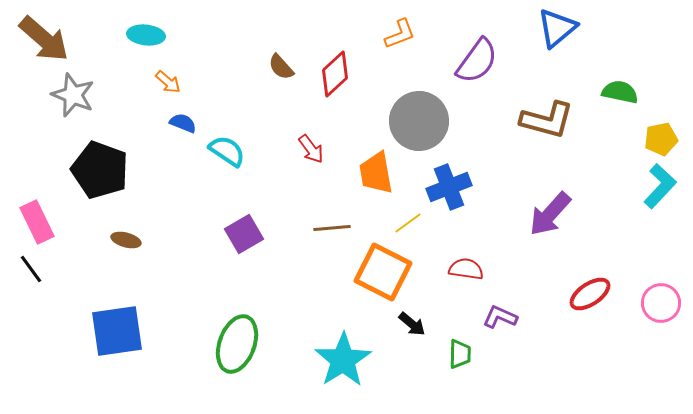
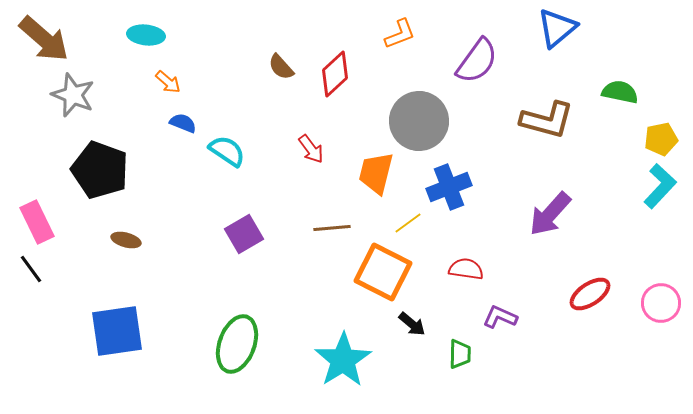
orange trapezoid: rotated 24 degrees clockwise
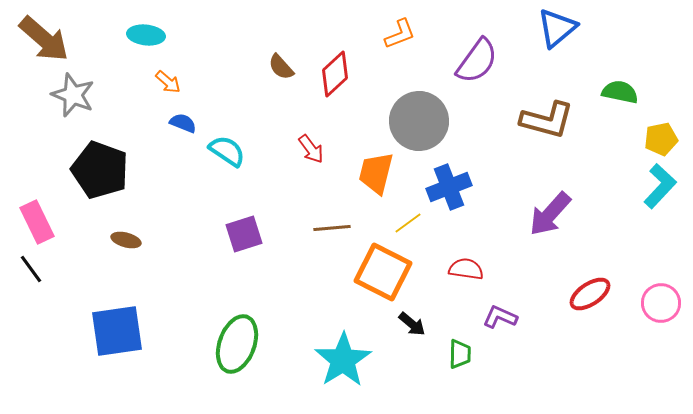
purple square: rotated 12 degrees clockwise
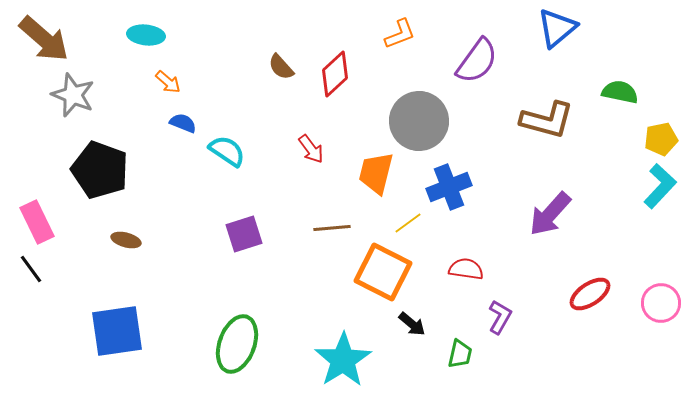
purple L-shape: rotated 96 degrees clockwise
green trapezoid: rotated 12 degrees clockwise
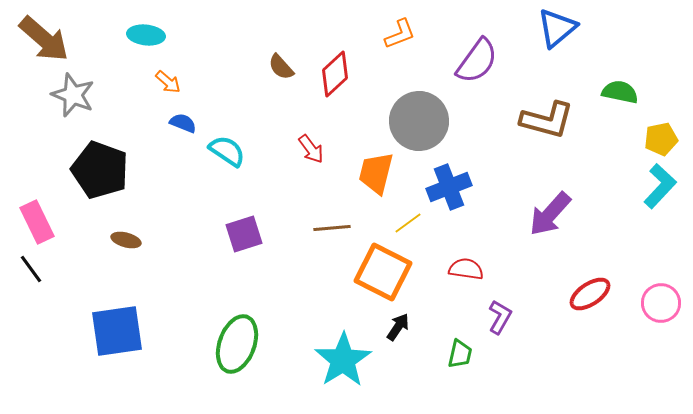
black arrow: moved 14 px left, 3 px down; rotated 96 degrees counterclockwise
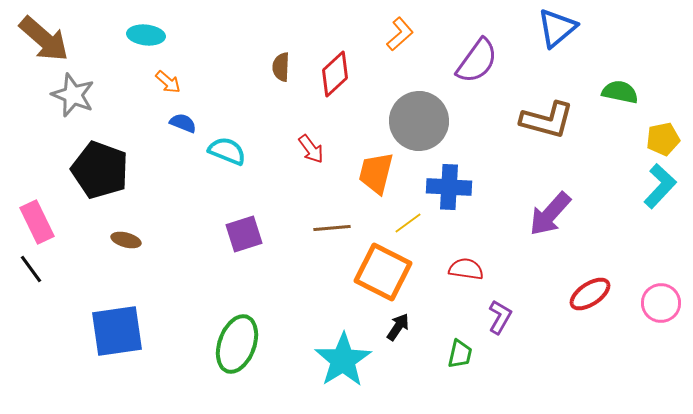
orange L-shape: rotated 20 degrees counterclockwise
brown semicircle: rotated 44 degrees clockwise
yellow pentagon: moved 2 px right
cyan semicircle: rotated 12 degrees counterclockwise
blue cross: rotated 24 degrees clockwise
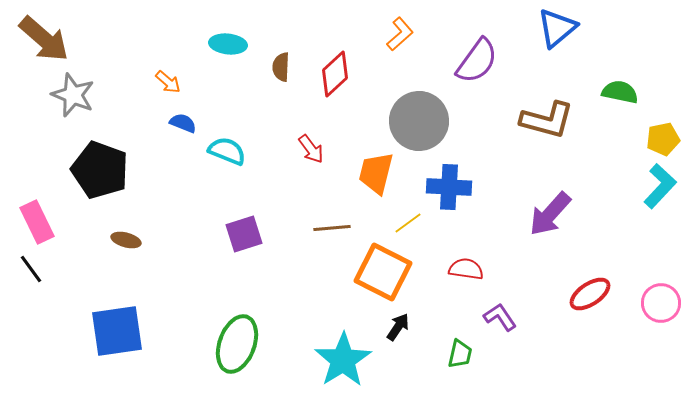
cyan ellipse: moved 82 px right, 9 px down
purple L-shape: rotated 64 degrees counterclockwise
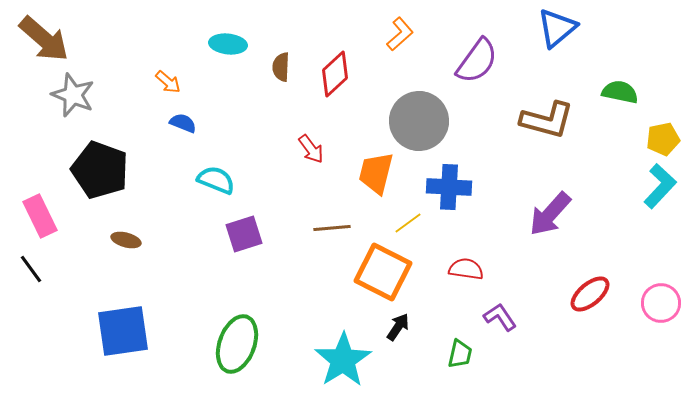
cyan semicircle: moved 11 px left, 29 px down
pink rectangle: moved 3 px right, 6 px up
red ellipse: rotated 6 degrees counterclockwise
blue square: moved 6 px right
